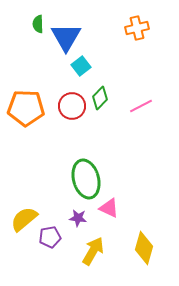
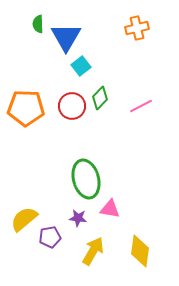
pink triangle: moved 1 px right, 1 px down; rotated 15 degrees counterclockwise
yellow diamond: moved 4 px left, 3 px down; rotated 8 degrees counterclockwise
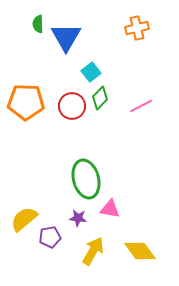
cyan square: moved 10 px right, 6 px down
orange pentagon: moved 6 px up
yellow diamond: rotated 44 degrees counterclockwise
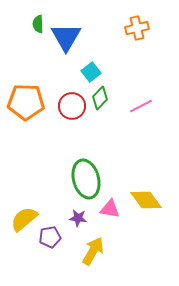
yellow diamond: moved 6 px right, 51 px up
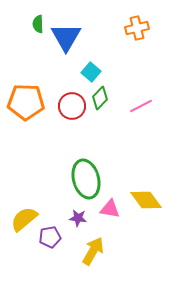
cyan square: rotated 12 degrees counterclockwise
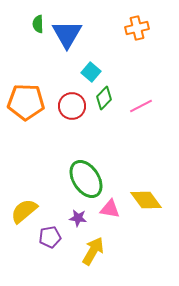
blue triangle: moved 1 px right, 3 px up
green diamond: moved 4 px right
green ellipse: rotated 18 degrees counterclockwise
yellow semicircle: moved 8 px up
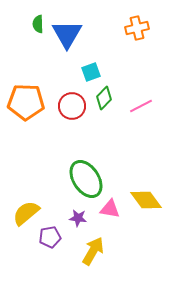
cyan square: rotated 30 degrees clockwise
yellow semicircle: moved 2 px right, 2 px down
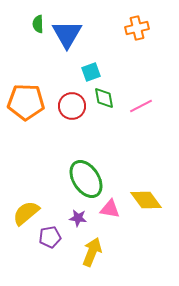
green diamond: rotated 55 degrees counterclockwise
yellow arrow: moved 1 px left, 1 px down; rotated 8 degrees counterclockwise
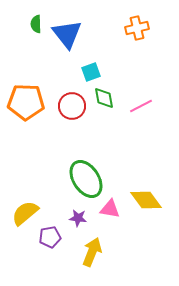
green semicircle: moved 2 px left
blue triangle: rotated 8 degrees counterclockwise
yellow semicircle: moved 1 px left
